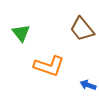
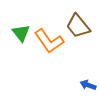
brown trapezoid: moved 4 px left, 3 px up
orange L-shape: moved 25 px up; rotated 36 degrees clockwise
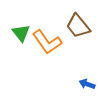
orange L-shape: moved 2 px left, 1 px down
blue arrow: moved 1 px left, 1 px up
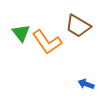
brown trapezoid: rotated 20 degrees counterclockwise
blue arrow: moved 1 px left
